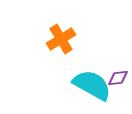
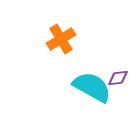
cyan semicircle: moved 2 px down
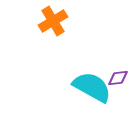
orange cross: moved 8 px left, 18 px up
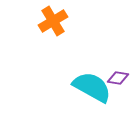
purple diamond: rotated 15 degrees clockwise
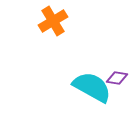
purple diamond: moved 1 px left
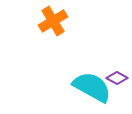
purple diamond: rotated 20 degrees clockwise
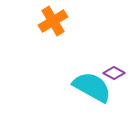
purple diamond: moved 3 px left, 5 px up
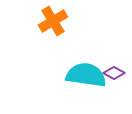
cyan semicircle: moved 6 px left, 12 px up; rotated 21 degrees counterclockwise
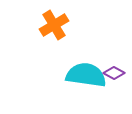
orange cross: moved 1 px right, 4 px down
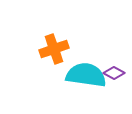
orange cross: moved 24 px down; rotated 12 degrees clockwise
